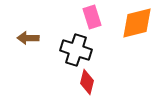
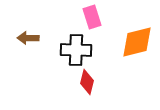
orange diamond: moved 19 px down
black cross: rotated 16 degrees counterclockwise
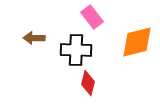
pink rectangle: rotated 20 degrees counterclockwise
brown arrow: moved 6 px right
red diamond: moved 1 px right, 1 px down
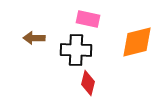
pink rectangle: moved 4 px left, 2 px down; rotated 40 degrees counterclockwise
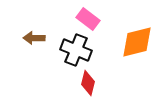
pink rectangle: rotated 25 degrees clockwise
black cross: rotated 20 degrees clockwise
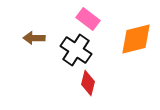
orange diamond: moved 1 px left, 3 px up
black cross: rotated 12 degrees clockwise
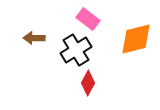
black cross: rotated 24 degrees clockwise
red diamond: rotated 15 degrees clockwise
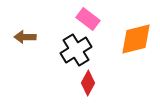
brown arrow: moved 9 px left, 1 px up
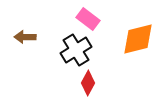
orange diamond: moved 2 px right
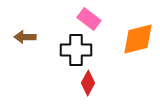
pink rectangle: moved 1 px right
black cross: rotated 32 degrees clockwise
